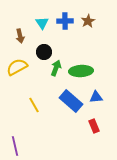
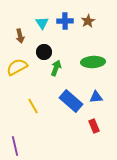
green ellipse: moved 12 px right, 9 px up
yellow line: moved 1 px left, 1 px down
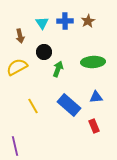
green arrow: moved 2 px right, 1 px down
blue rectangle: moved 2 px left, 4 px down
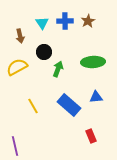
red rectangle: moved 3 px left, 10 px down
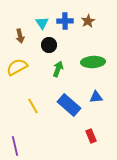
black circle: moved 5 px right, 7 px up
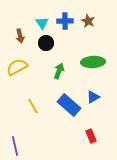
brown star: rotated 16 degrees counterclockwise
black circle: moved 3 px left, 2 px up
green arrow: moved 1 px right, 2 px down
blue triangle: moved 3 px left; rotated 24 degrees counterclockwise
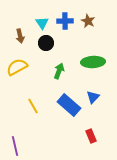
blue triangle: rotated 16 degrees counterclockwise
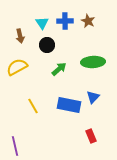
black circle: moved 1 px right, 2 px down
green arrow: moved 2 px up; rotated 28 degrees clockwise
blue rectangle: rotated 30 degrees counterclockwise
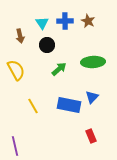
yellow semicircle: moved 1 px left, 3 px down; rotated 90 degrees clockwise
blue triangle: moved 1 px left
